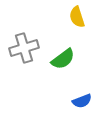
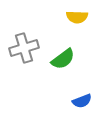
yellow semicircle: rotated 70 degrees counterclockwise
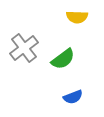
gray cross: rotated 20 degrees counterclockwise
blue semicircle: moved 9 px left, 4 px up
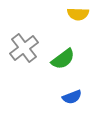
yellow semicircle: moved 1 px right, 3 px up
blue semicircle: moved 1 px left
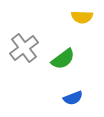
yellow semicircle: moved 4 px right, 3 px down
blue semicircle: moved 1 px right, 1 px down
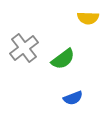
yellow semicircle: moved 6 px right, 1 px down
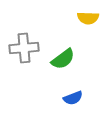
gray cross: rotated 32 degrees clockwise
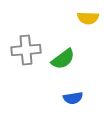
gray cross: moved 2 px right, 2 px down
blue semicircle: rotated 12 degrees clockwise
